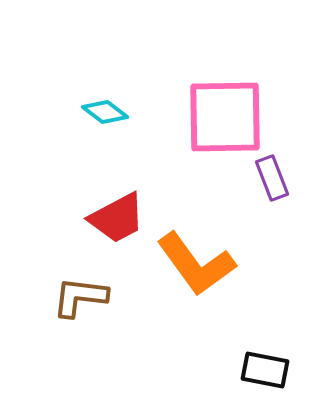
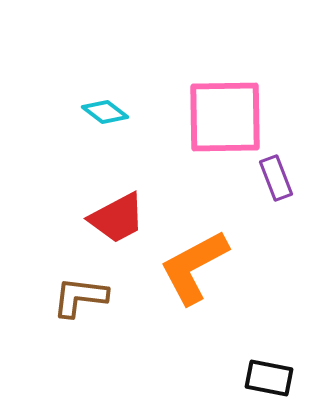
purple rectangle: moved 4 px right
orange L-shape: moved 2 px left, 3 px down; rotated 98 degrees clockwise
black rectangle: moved 4 px right, 8 px down
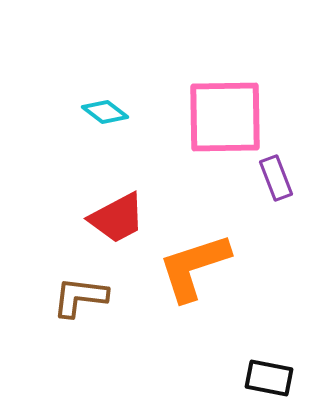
orange L-shape: rotated 10 degrees clockwise
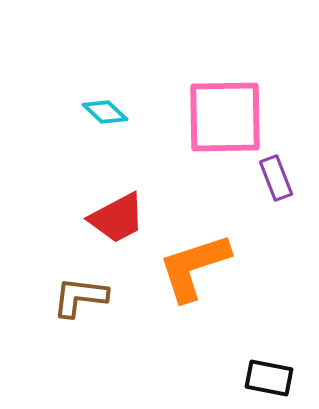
cyan diamond: rotated 6 degrees clockwise
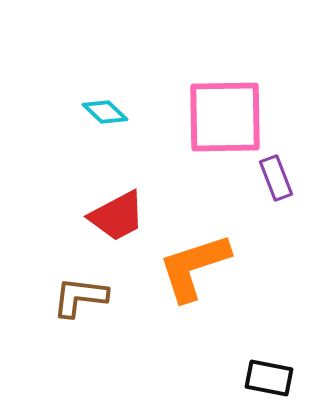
red trapezoid: moved 2 px up
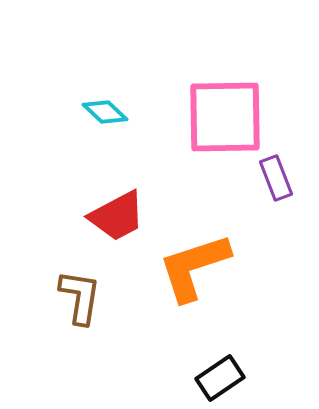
brown L-shape: rotated 92 degrees clockwise
black rectangle: moved 49 px left; rotated 45 degrees counterclockwise
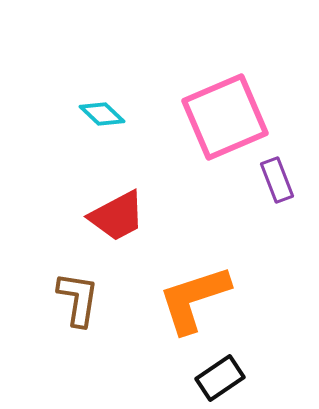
cyan diamond: moved 3 px left, 2 px down
pink square: rotated 22 degrees counterclockwise
purple rectangle: moved 1 px right, 2 px down
orange L-shape: moved 32 px down
brown L-shape: moved 2 px left, 2 px down
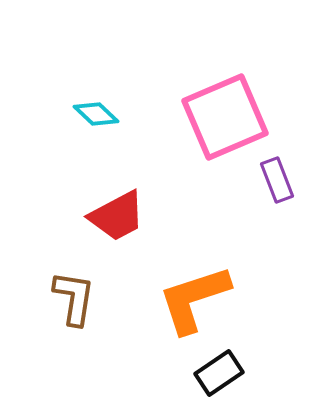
cyan diamond: moved 6 px left
brown L-shape: moved 4 px left, 1 px up
black rectangle: moved 1 px left, 5 px up
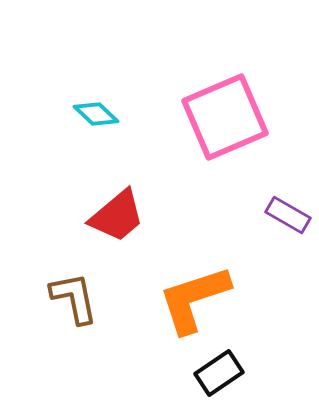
purple rectangle: moved 11 px right, 35 px down; rotated 39 degrees counterclockwise
red trapezoid: rotated 12 degrees counterclockwise
brown L-shape: rotated 20 degrees counterclockwise
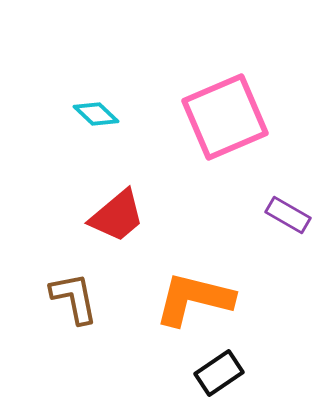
orange L-shape: rotated 32 degrees clockwise
